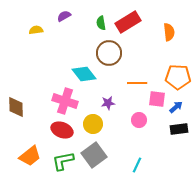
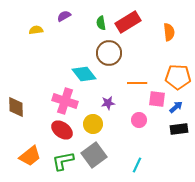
red ellipse: rotated 15 degrees clockwise
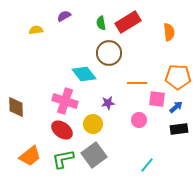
green L-shape: moved 2 px up
cyan line: moved 10 px right; rotated 14 degrees clockwise
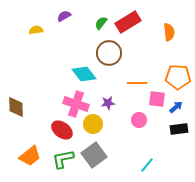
green semicircle: rotated 48 degrees clockwise
pink cross: moved 11 px right, 3 px down
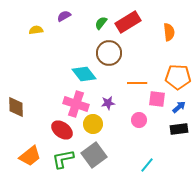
blue arrow: moved 3 px right
